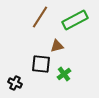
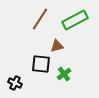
brown line: moved 2 px down
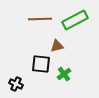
brown line: rotated 55 degrees clockwise
black cross: moved 1 px right, 1 px down
